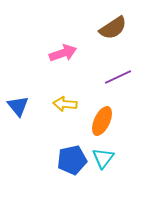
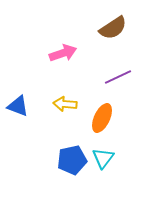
blue triangle: rotated 30 degrees counterclockwise
orange ellipse: moved 3 px up
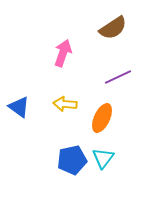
pink arrow: rotated 52 degrees counterclockwise
blue triangle: moved 1 px right, 1 px down; rotated 15 degrees clockwise
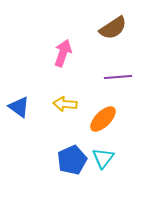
purple line: rotated 20 degrees clockwise
orange ellipse: moved 1 px right, 1 px down; rotated 20 degrees clockwise
blue pentagon: rotated 12 degrees counterclockwise
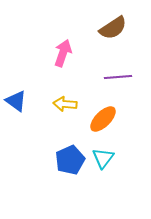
blue triangle: moved 3 px left, 6 px up
blue pentagon: moved 2 px left
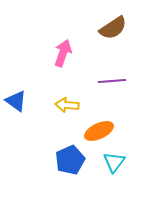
purple line: moved 6 px left, 4 px down
yellow arrow: moved 2 px right, 1 px down
orange ellipse: moved 4 px left, 12 px down; rotated 20 degrees clockwise
cyan triangle: moved 11 px right, 4 px down
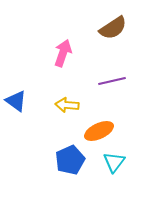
purple line: rotated 8 degrees counterclockwise
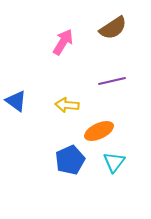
pink arrow: moved 11 px up; rotated 12 degrees clockwise
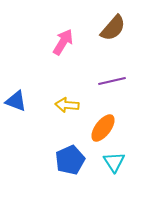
brown semicircle: rotated 16 degrees counterclockwise
blue triangle: rotated 15 degrees counterclockwise
orange ellipse: moved 4 px right, 3 px up; rotated 28 degrees counterclockwise
cyan triangle: rotated 10 degrees counterclockwise
